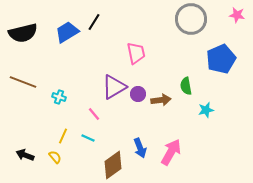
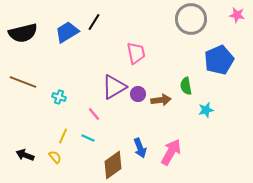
blue pentagon: moved 2 px left, 1 px down
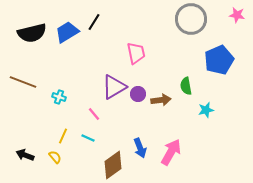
black semicircle: moved 9 px right
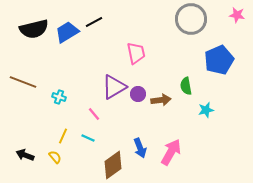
black line: rotated 30 degrees clockwise
black semicircle: moved 2 px right, 4 px up
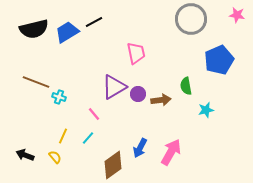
brown line: moved 13 px right
cyan line: rotated 72 degrees counterclockwise
blue arrow: rotated 48 degrees clockwise
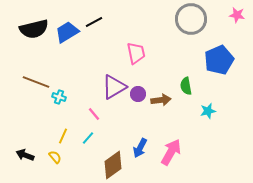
cyan star: moved 2 px right, 1 px down
